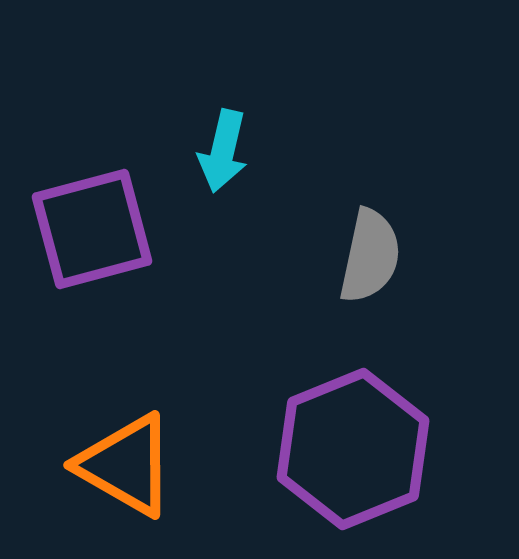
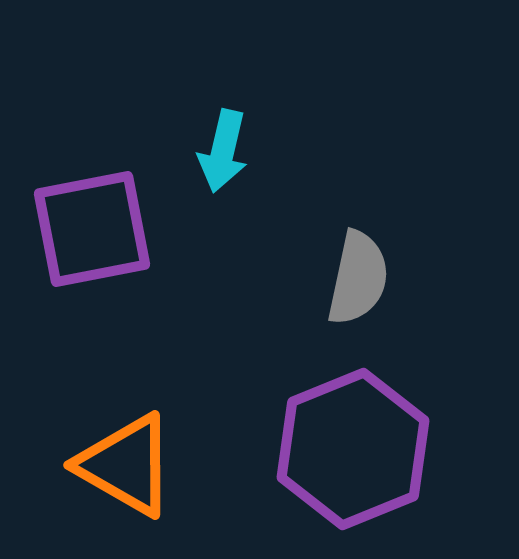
purple square: rotated 4 degrees clockwise
gray semicircle: moved 12 px left, 22 px down
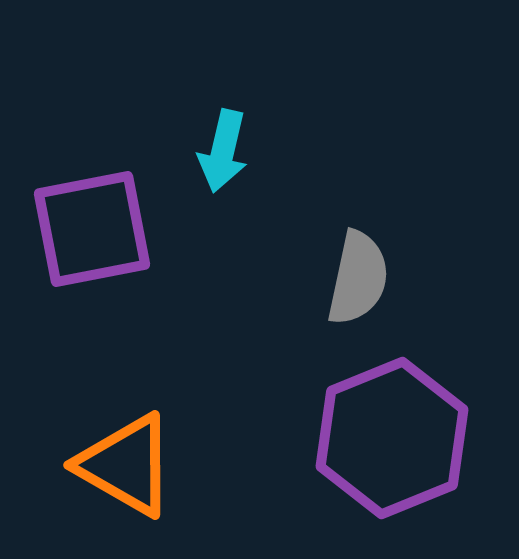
purple hexagon: moved 39 px right, 11 px up
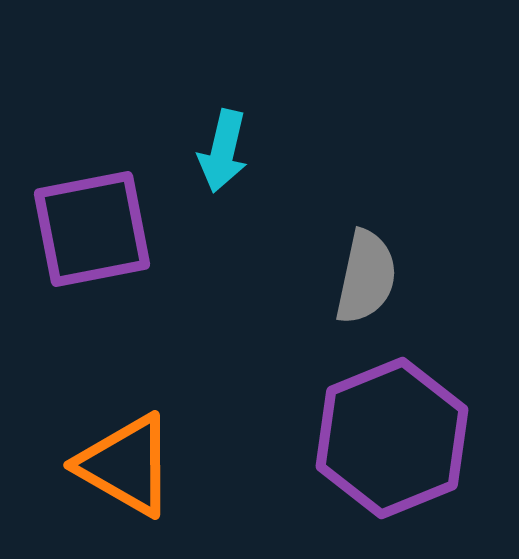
gray semicircle: moved 8 px right, 1 px up
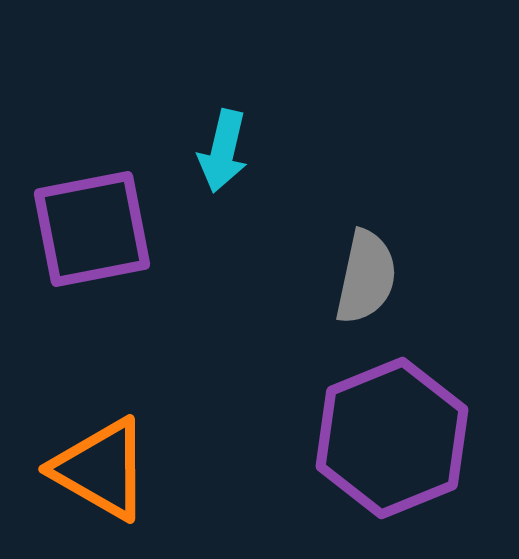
orange triangle: moved 25 px left, 4 px down
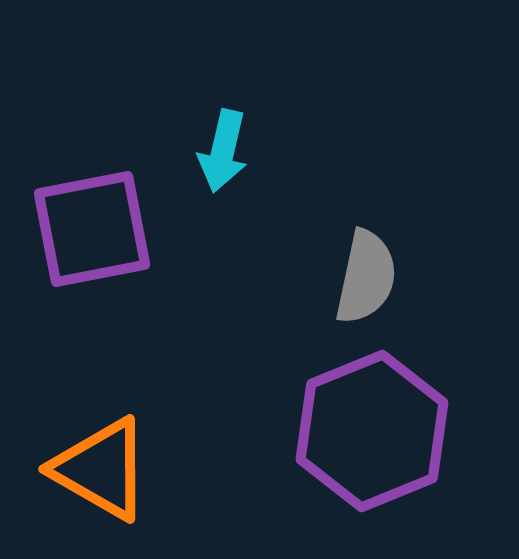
purple hexagon: moved 20 px left, 7 px up
